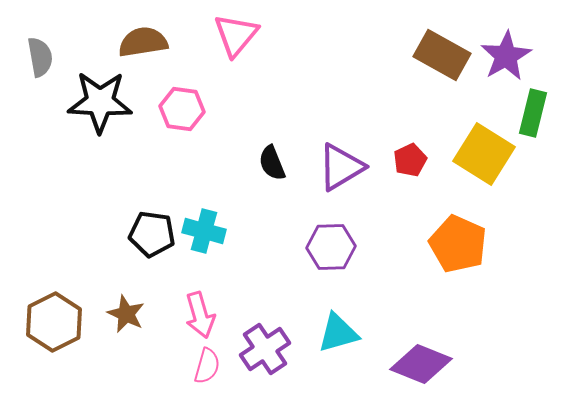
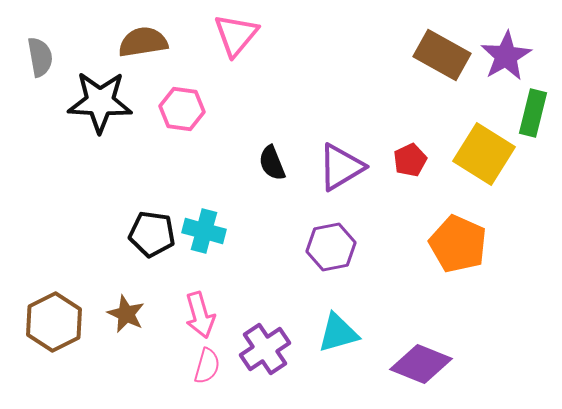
purple hexagon: rotated 9 degrees counterclockwise
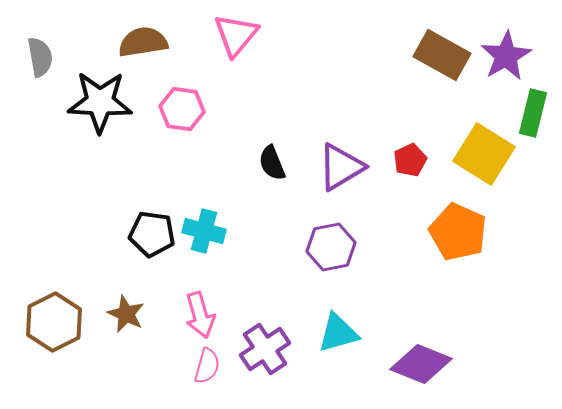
orange pentagon: moved 12 px up
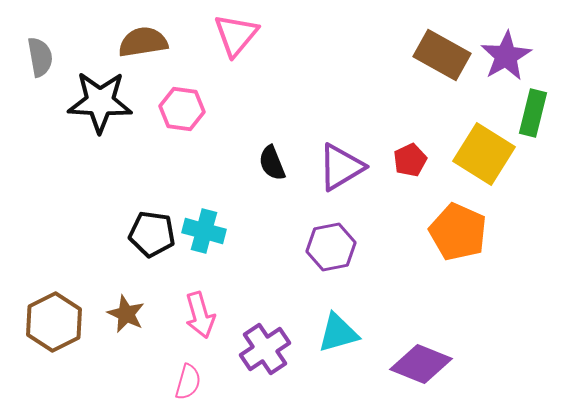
pink semicircle: moved 19 px left, 16 px down
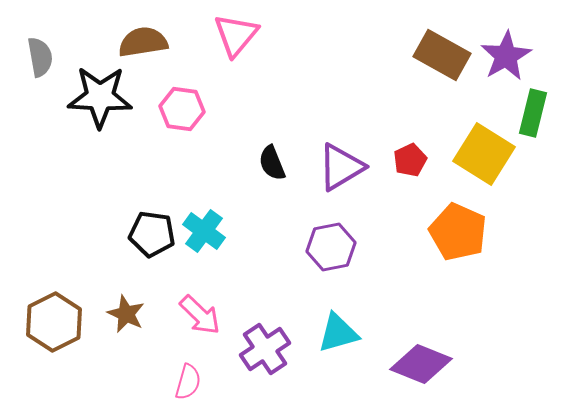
black star: moved 5 px up
cyan cross: rotated 21 degrees clockwise
pink arrow: rotated 30 degrees counterclockwise
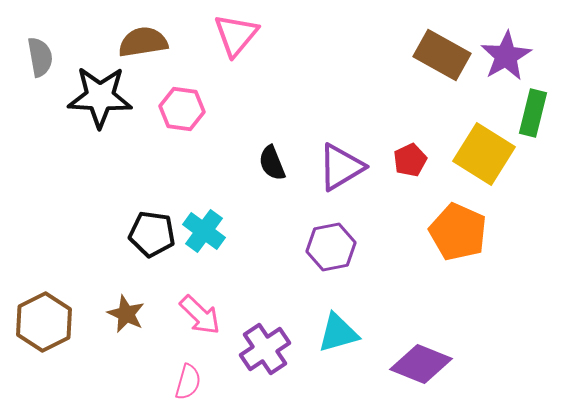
brown hexagon: moved 10 px left
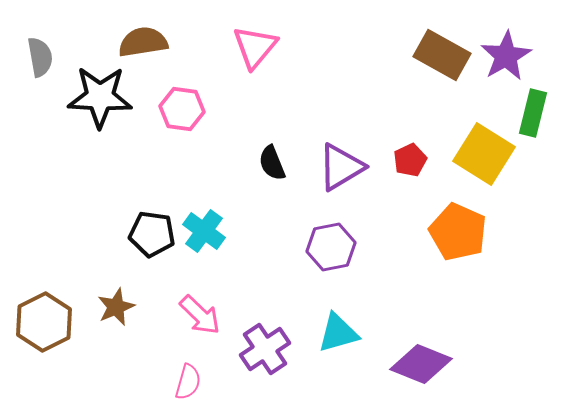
pink triangle: moved 19 px right, 12 px down
brown star: moved 10 px left, 7 px up; rotated 24 degrees clockwise
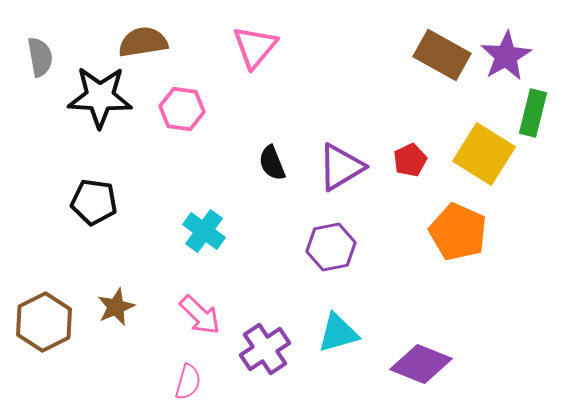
black pentagon: moved 58 px left, 32 px up
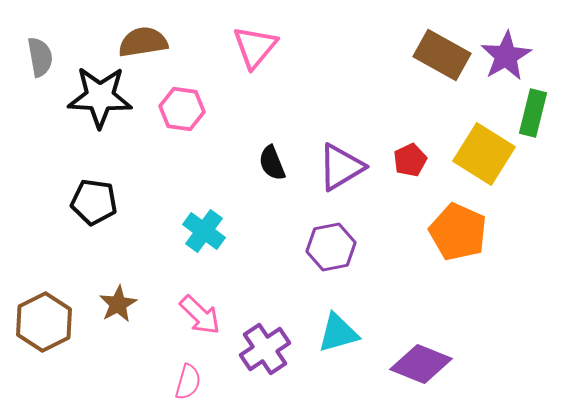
brown star: moved 2 px right, 3 px up; rotated 6 degrees counterclockwise
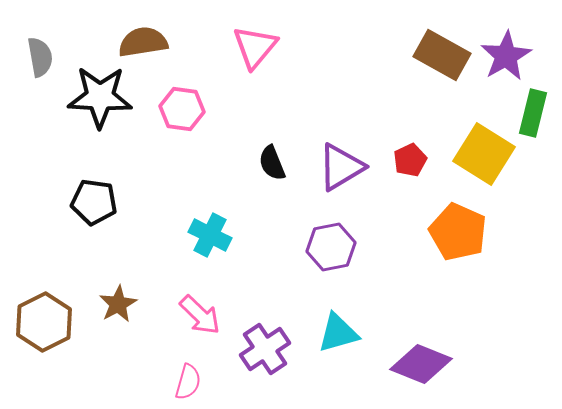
cyan cross: moved 6 px right, 4 px down; rotated 9 degrees counterclockwise
